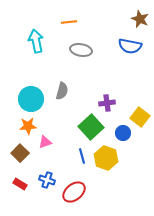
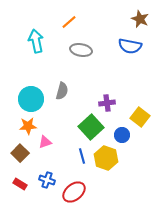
orange line: rotated 35 degrees counterclockwise
blue circle: moved 1 px left, 2 px down
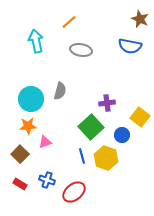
gray semicircle: moved 2 px left
brown square: moved 1 px down
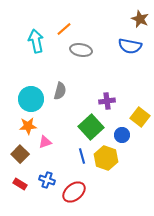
orange line: moved 5 px left, 7 px down
purple cross: moved 2 px up
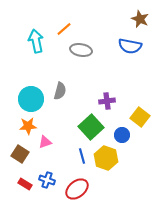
brown square: rotated 12 degrees counterclockwise
red rectangle: moved 5 px right
red ellipse: moved 3 px right, 3 px up
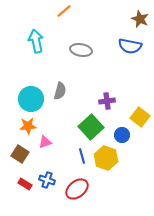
orange line: moved 18 px up
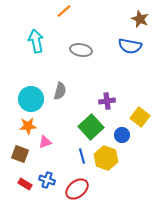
brown square: rotated 12 degrees counterclockwise
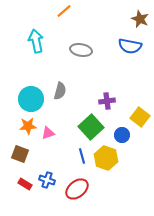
pink triangle: moved 3 px right, 9 px up
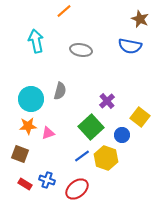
purple cross: rotated 35 degrees counterclockwise
blue line: rotated 70 degrees clockwise
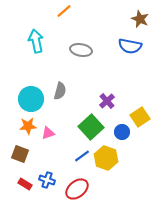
yellow square: rotated 18 degrees clockwise
blue circle: moved 3 px up
